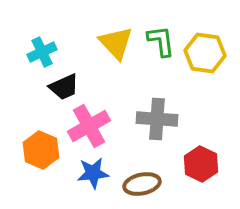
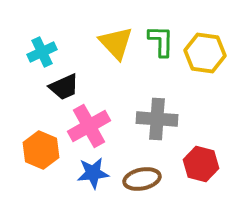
green L-shape: rotated 8 degrees clockwise
red hexagon: rotated 12 degrees counterclockwise
brown ellipse: moved 5 px up
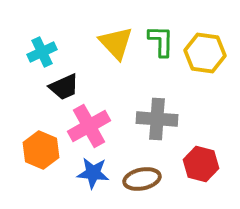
blue star: rotated 12 degrees clockwise
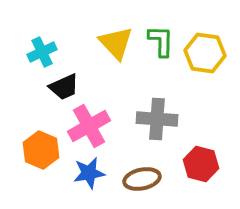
blue star: moved 4 px left; rotated 16 degrees counterclockwise
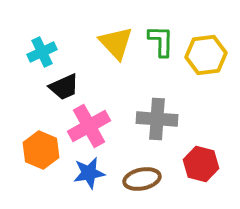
yellow hexagon: moved 1 px right, 2 px down; rotated 15 degrees counterclockwise
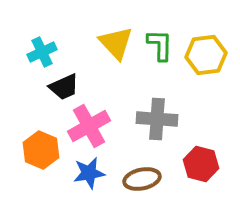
green L-shape: moved 1 px left, 4 px down
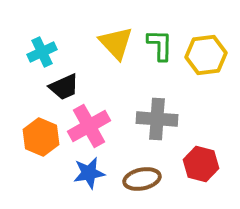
orange hexagon: moved 13 px up
